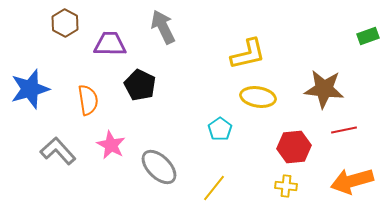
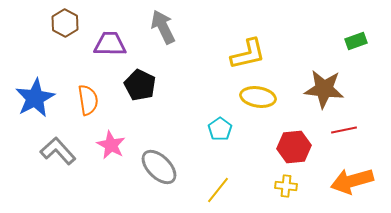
green rectangle: moved 12 px left, 5 px down
blue star: moved 5 px right, 9 px down; rotated 12 degrees counterclockwise
yellow line: moved 4 px right, 2 px down
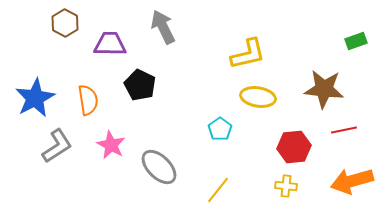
gray L-shape: moved 1 px left, 5 px up; rotated 99 degrees clockwise
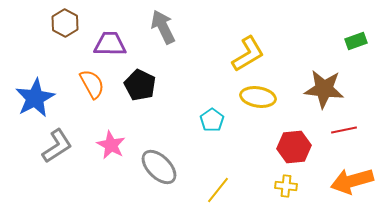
yellow L-shape: rotated 18 degrees counterclockwise
orange semicircle: moved 4 px right, 16 px up; rotated 20 degrees counterclockwise
cyan pentagon: moved 8 px left, 9 px up
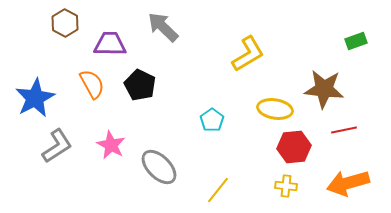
gray arrow: rotated 20 degrees counterclockwise
yellow ellipse: moved 17 px right, 12 px down
orange arrow: moved 4 px left, 2 px down
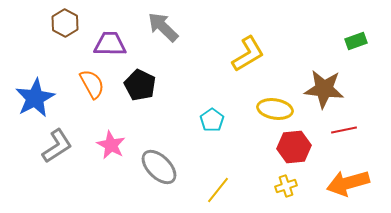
yellow cross: rotated 25 degrees counterclockwise
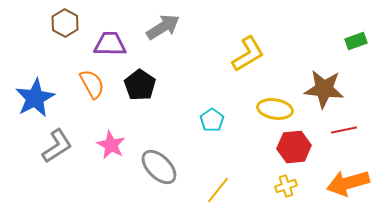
gray arrow: rotated 104 degrees clockwise
black pentagon: rotated 8 degrees clockwise
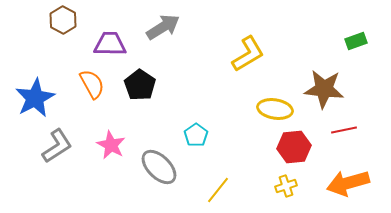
brown hexagon: moved 2 px left, 3 px up
cyan pentagon: moved 16 px left, 15 px down
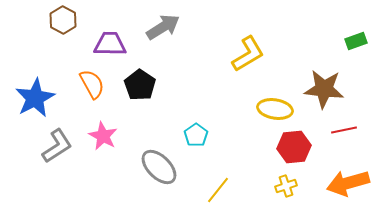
pink star: moved 8 px left, 9 px up
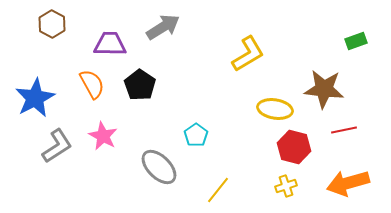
brown hexagon: moved 11 px left, 4 px down
red hexagon: rotated 20 degrees clockwise
